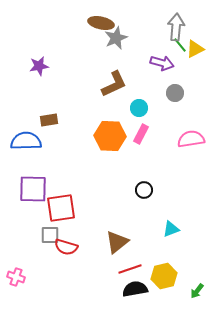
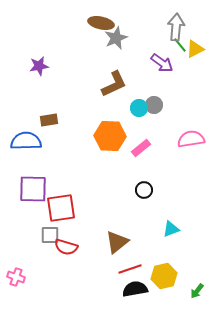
purple arrow: rotated 20 degrees clockwise
gray circle: moved 21 px left, 12 px down
pink rectangle: moved 14 px down; rotated 24 degrees clockwise
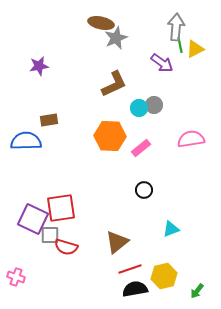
green line: rotated 28 degrees clockwise
purple square: moved 30 px down; rotated 24 degrees clockwise
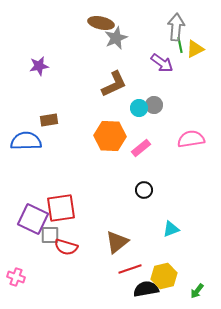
black semicircle: moved 11 px right
